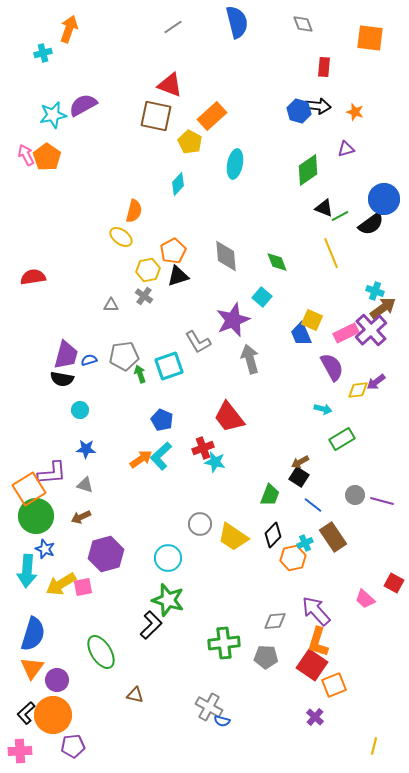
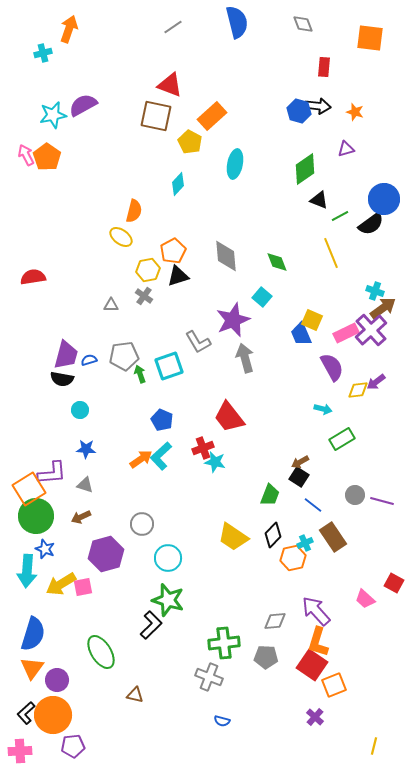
green diamond at (308, 170): moved 3 px left, 1 px up
black triangle at (324, 208): moved 5 px left, 8 px up
gray arrow at (250, 359): moved 5 px left, 1 px up
gray circle at (200, 524): moved 58 px left
gray cross at (209, 707): moved 30 px up; rotated 8 degrees counterclockwise
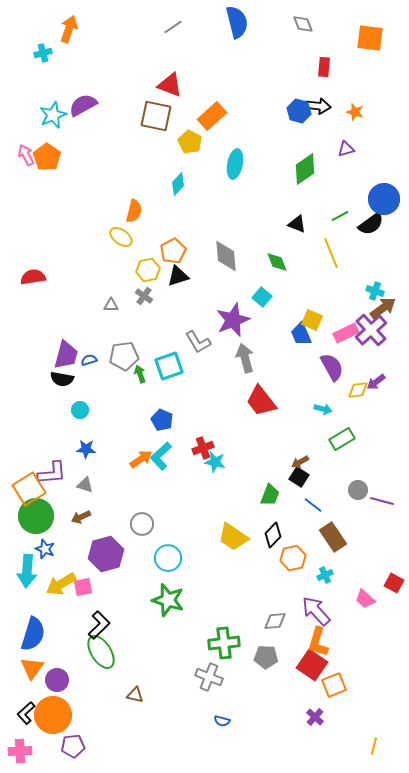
cyan star at (53, 115): rotated 12 degrees counterclockwise
black triangle at (319, 200): moved 22 px left, 24 px down
red trapezoid at (229, 417): moved 32 px right, 16 px up
gray circle at (355, 495): moved 3 px right, 5 px up
cyan cross at (305, 543): moved 20 px right, 32 px down
black L-shape at (151, 625): moved 52 px left
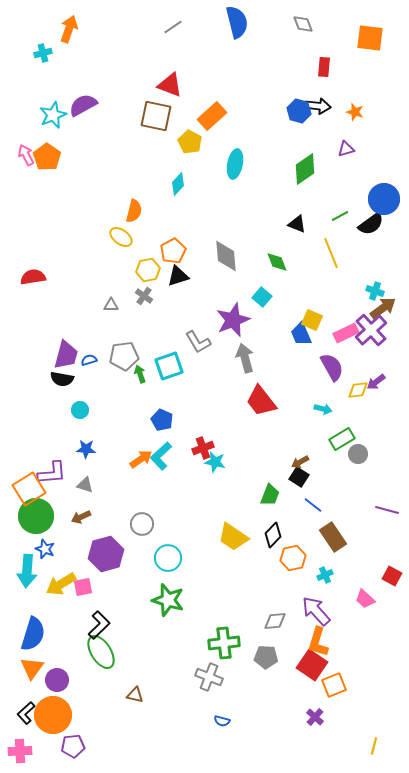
gray circle at (358, 490): moved 36 px up
purple line at (382, 501): moved 5 px right, 9 px down
red square at (394, 583): moved 2 px left, 7 px up
